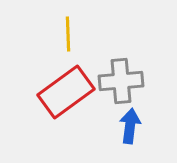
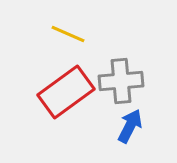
yellow line: rotated 64 degrees counterclockwise
blue arrow: rotated 20 degrees clockwise
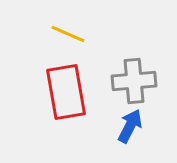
gray cross: moved 13 px right
red rectangle: rotated 64 degrees counterclockwise
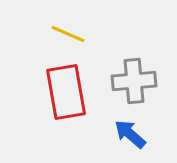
blue arrow: moved 8 px down; rotated 76 degrees counterclockwise
